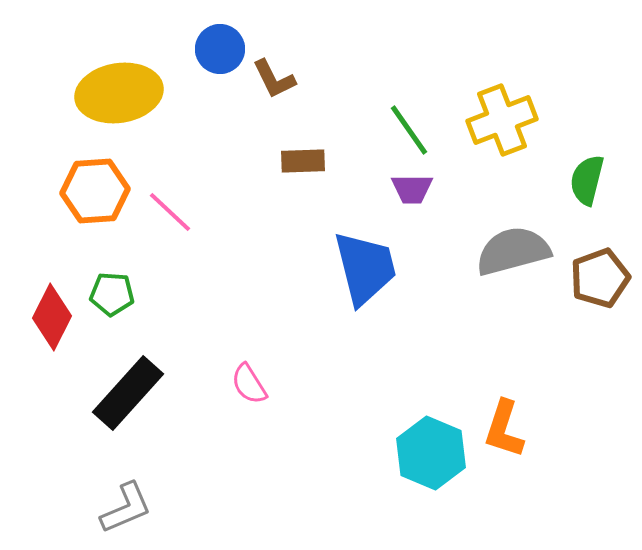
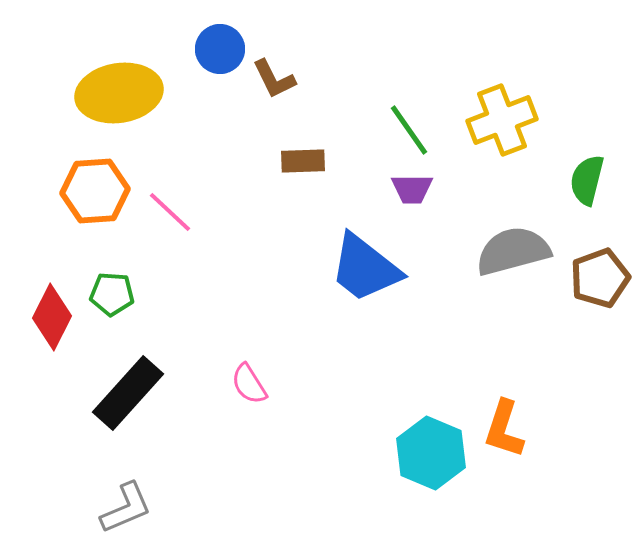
blue trapezoid: rotated 142 degrees clockwise
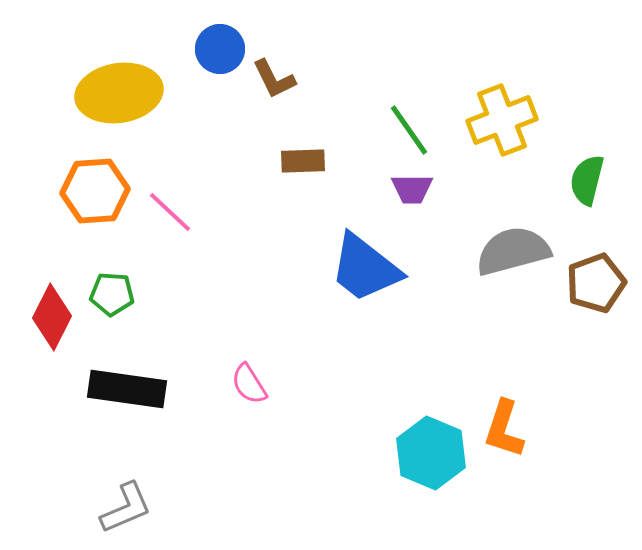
brown pentagon: moved 4 px left, 5 px down
black rectangle: moved 1 px left, 4 px up; rotated 56 degrees clockwise
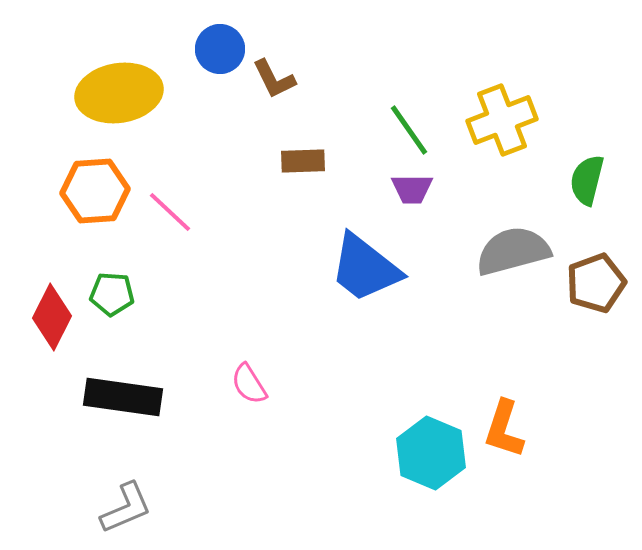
black rectangle: moved 4 px left, 8 px down
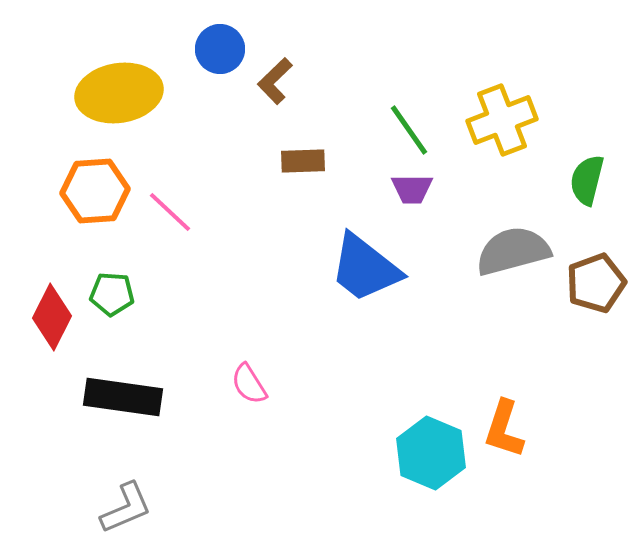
brown L-shape: moved 1 px right, 2 px down; rotated 72 degrees clockwise
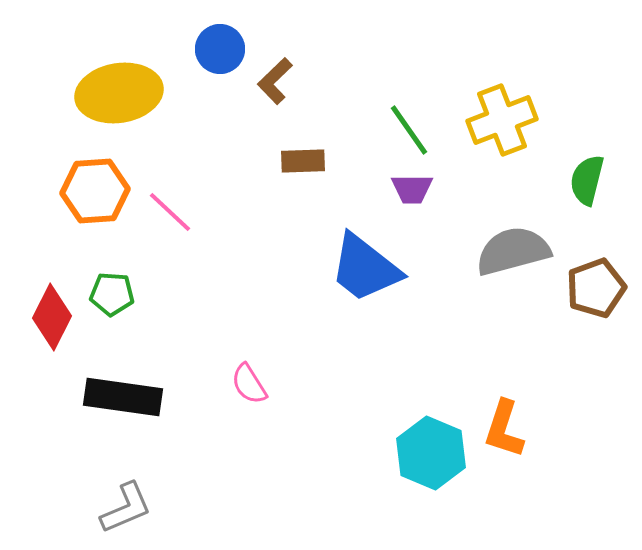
brown pentagon: moved 5 px down
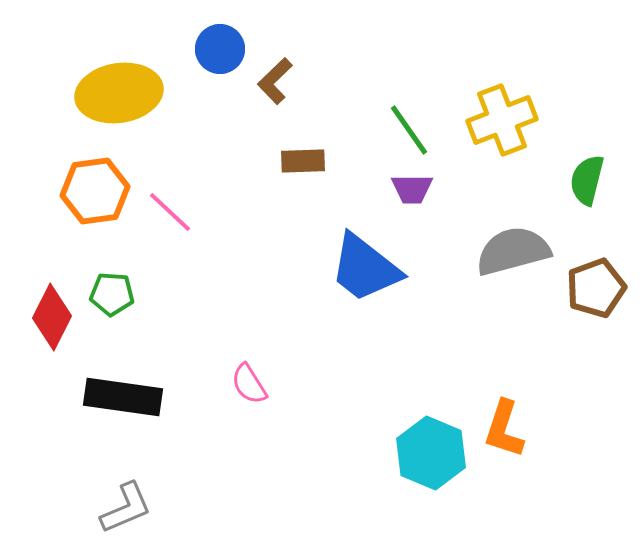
orange hexagon: rotated 4 degrees counterclockwise
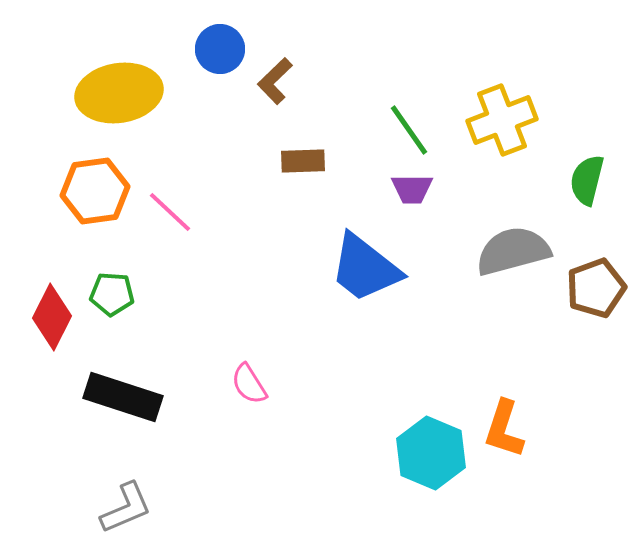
black rectangle: rotated 10 degrees clockwise
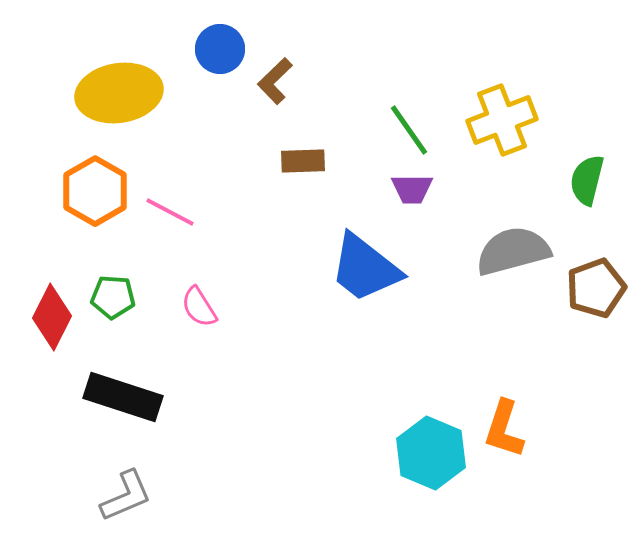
orange hexagon: rotated 22 degrees counterclockwise
pink line: rotated 15 degrees counterclockwise
green pentagon: moved 1 px right, 3 px down
pink semicircle: moved 50 px left, 77 px up
gray L-shape: moved 12 px up
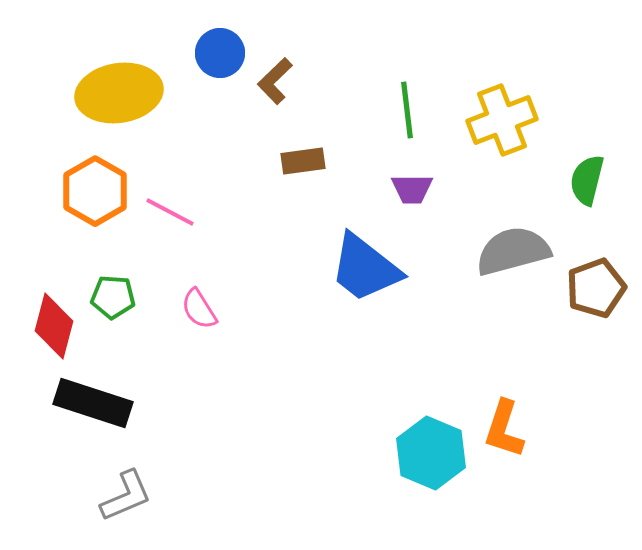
blue circle: moved 4 px down
green line: moved 2 px left, 20 px up; rotated 28 degrees clockwise
brown rectangle: rotated 6 degrees counterclockwise
pink semicircle: moved 2 px down
red diamond: moved 2 px right, 9 px down; rotated 12 degrees counterclockwise
black rectangle: moved 30 px left, 6 px down
